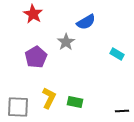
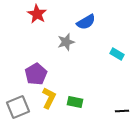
red star: moved 4 px right
gray star: rotated 18 degrees clockwise
purple pentagon: moved 17 px down
gray square: rotated 25 degrees counterclockwise
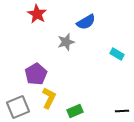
green rectangle: moved 9 px down; rotated 35 degrees counterclockwise
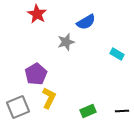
green rectangle: moved 13 px right
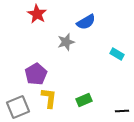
yellow L-shape: rotated 20 degrees counterclockwise
green rectangle: moved 4 px left, 11 px up
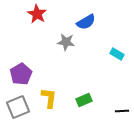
gray star: rotated 24 degrees clockwise
purple pentagon: moved 15 px left
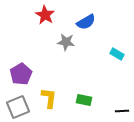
red star: moved 8 px right, 1 px down
green rectangle: rotated 35 degrees clockwise
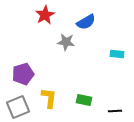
red star: rotated 12 degrees clockwise
cyan rectangle: rotated 24 degrees counterclockwise
purple pentagon: moved 2 px right; rotated 15 degrees clockwise
black line: moved 7 px left
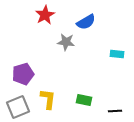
yellow L-shape: moved 1 px left, 1 px down
